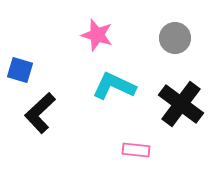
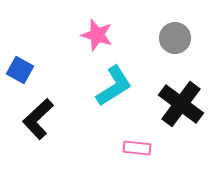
blue square: rotated 12 degrees clockwise
cyan L-shape: rotated 123 degrees clockwise
black L-shape: moved 2 px left, 6 px down
pink rectangle: moved 1 px right, 2 px up
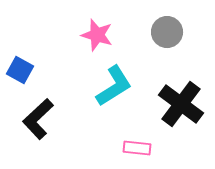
gray circle: moved 8 px left, 6 px up
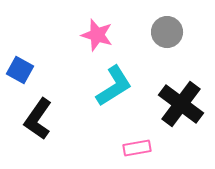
black L-shape: rotated 12 degrees counterclockwise
pink rectangle: rotated 16 degrees counterclockwise
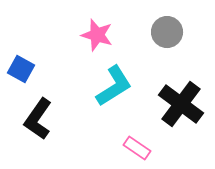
blue square: moved 1 px right, 1 px up
pink rectangle: rotated 44 degrees clockwise
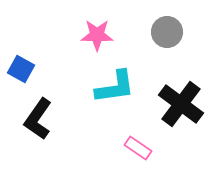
pink star: rotated 16 degrees counterclockwise
cyan L-shape: moved 1 px right, 1 px down; rotated 24 degrees clockwise
pink rectangle: moved 1 px right
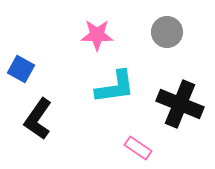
black cross: moved 1 px left; rotated 15 degrees counterclockwise
